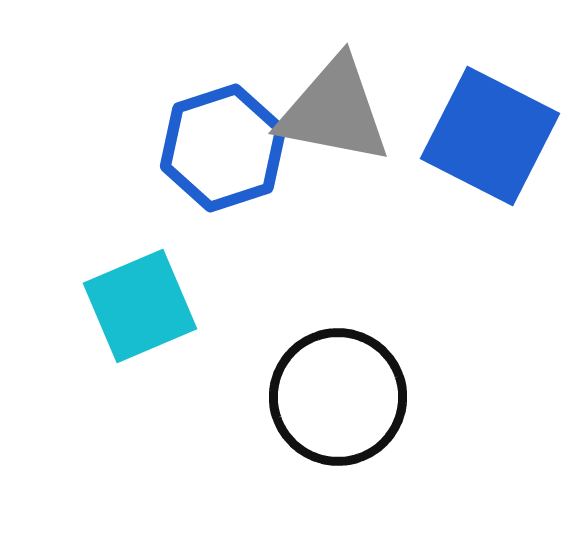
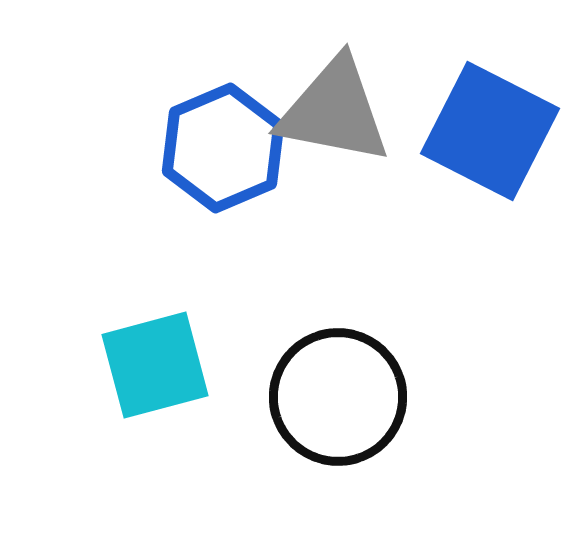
blue square: moved 5 px up
blue hexagon: rotated 5 degrees counterclockwise
cyan square: moved 15 px right, 59 px down; rotated 8 degrees clockwise
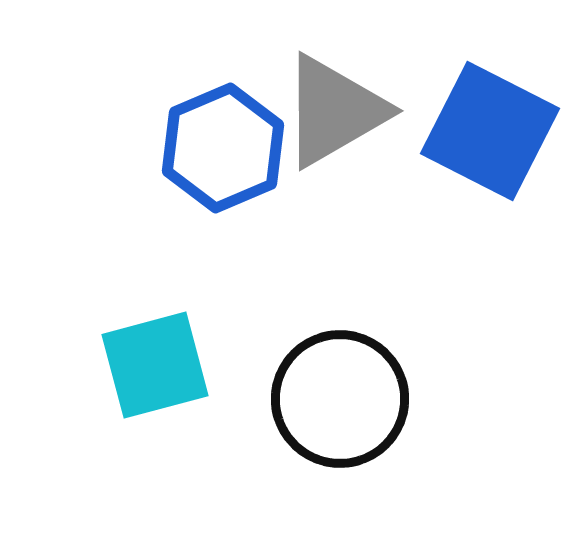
gray triangle: rotated 41 degrees counterclockwise
black circle: moved 2 px right, 2 px down
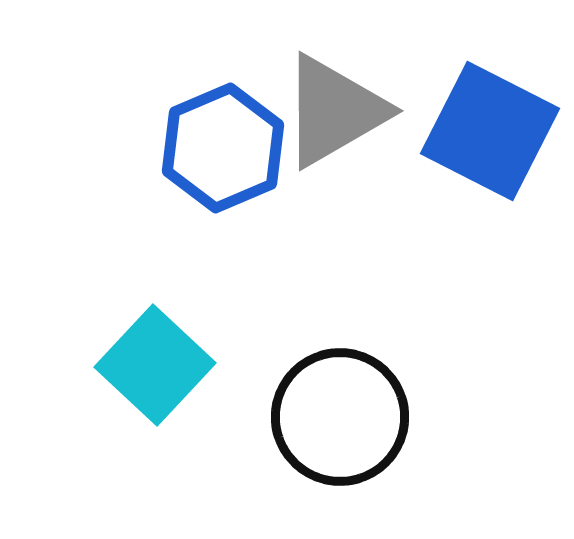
cyan square: rotated 32 degrees counterclockwise
black circle: moved 18 px down
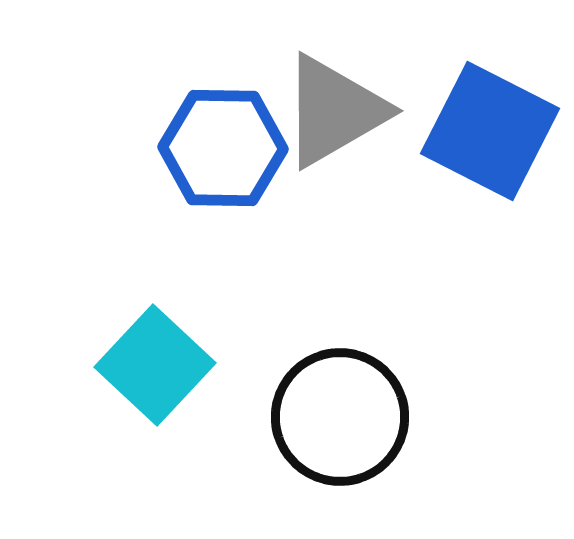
blue hexagon: rotated 24 degrees clockwise
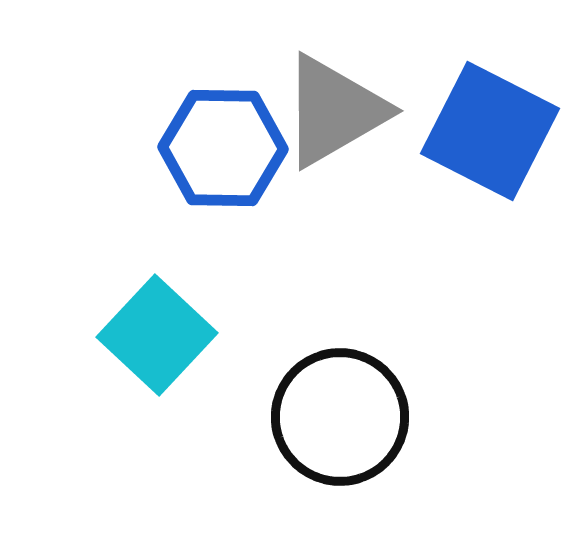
cyan square: moved 2 px right, 30 px up
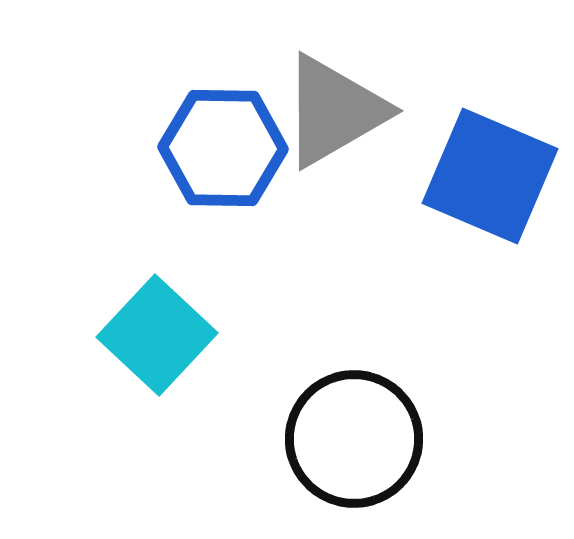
blue square: moved 45 px down; rotated 4 degrees counterclockwise
black circle: moved 14 px right, 22 px down
